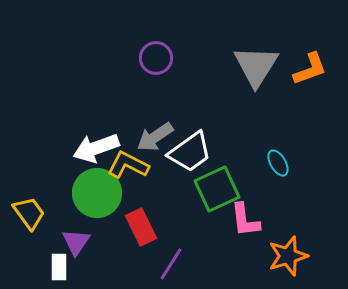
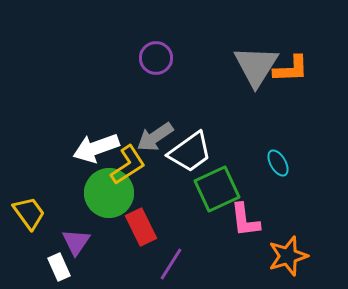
orange L-shape: moved 19 px left; rotated 18 degrees clockwise
yellow L-shape: rotated 120 degrees clockwise
green circle: moved 12 px right
white rectangle: rotated 24 degrees counterclockwise
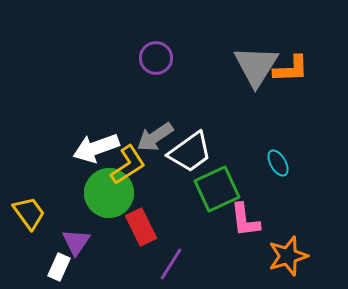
white rectangle: rotated 48 degrees clockwise
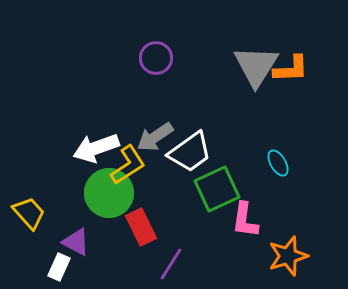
yellow trapezoid: rotated 6 degrees counterclockwise
pink L-shape: rotated 15 degrees clockwise
purple triangle: rotated 36 degrees counterclockwise
